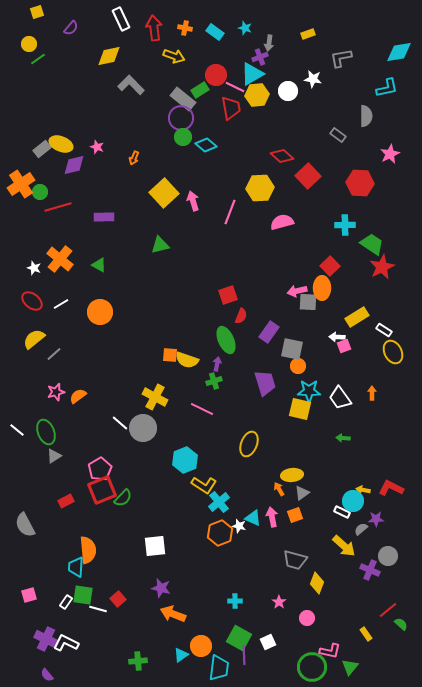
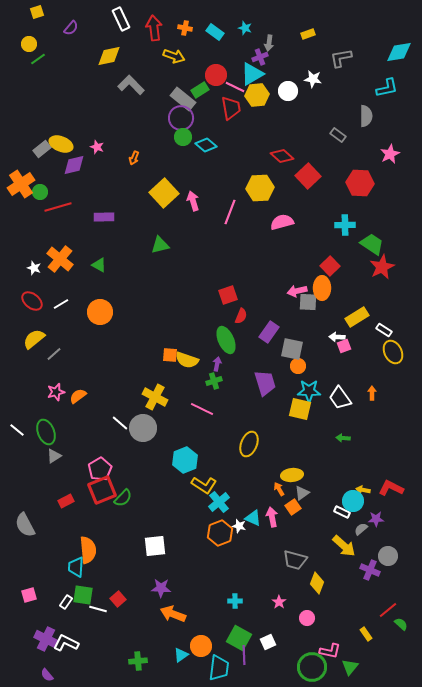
orange square at (295, 515): moved 2 px left, 8 px up; rotated 14 degrees counterclockwise
purple star at (161, 588): rotated 12 degrees counterclockwise
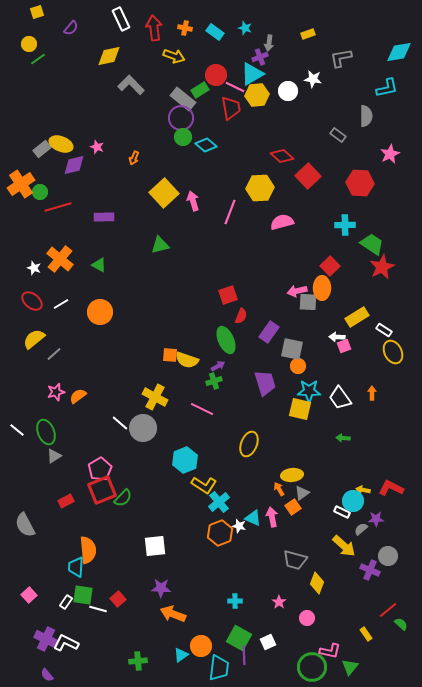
purple arrow at (217, 364): moved 1 px right, 2 px down; rotated 48 degrees clockwise
pink square at (29, 595): rotated 28 degrees counterclockwise
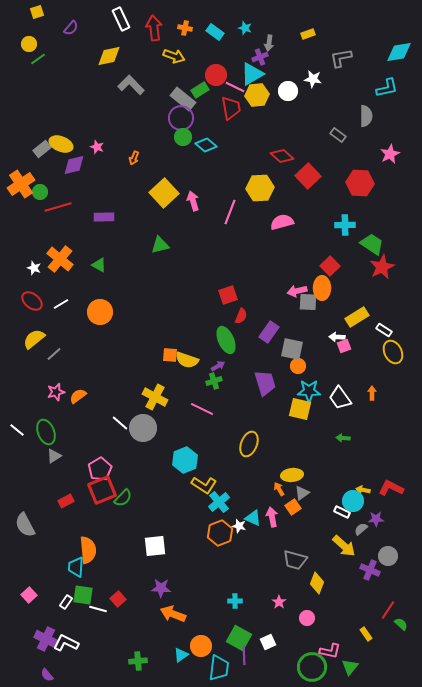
red line at (388, 610): rotated 18 degrees counterclockwise
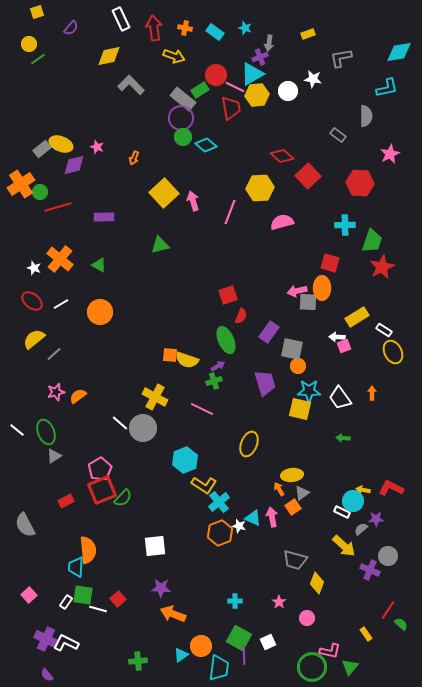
green trapezoid at (372, 244): moved 3 px up; rotated 75 degrees clockwise
red square at (330, 266): moved 3 px up; rotated 30 degrees counterclockwise
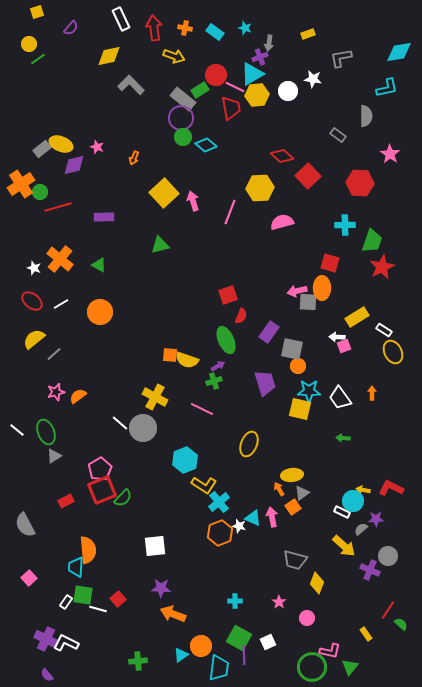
pink star at (390, 154): rotated 12 degrees counterclockwise
pink square at (29, 595): moved 17 px up
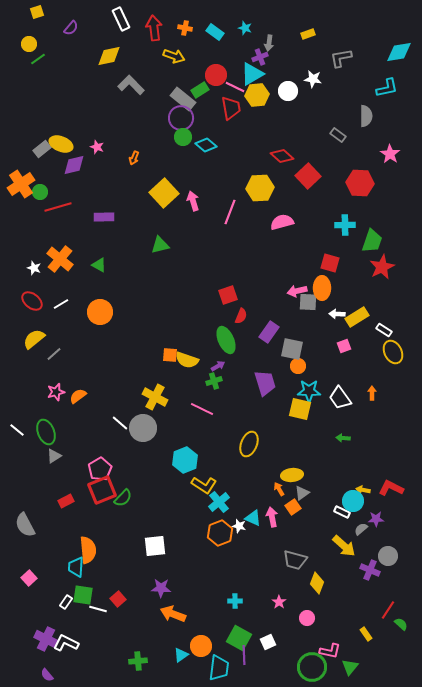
white arrow at (337, 337): moved 23 px up
